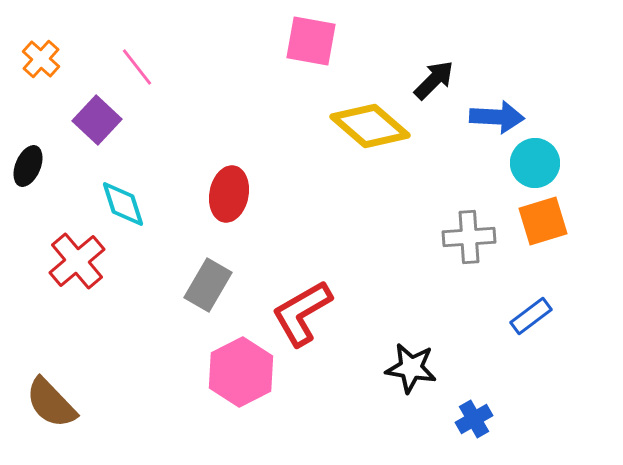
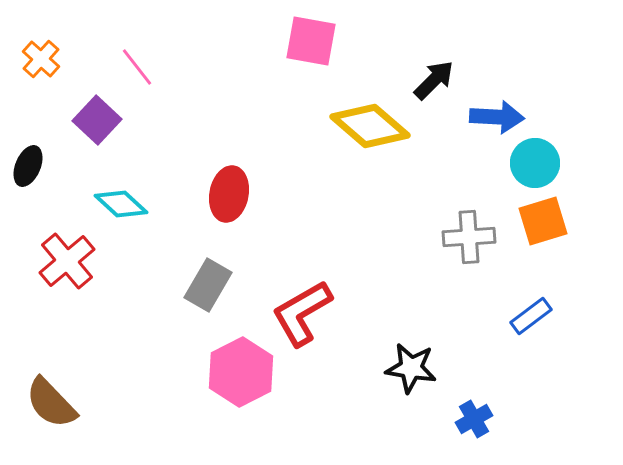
cyan diamond: moved 2 px left; rotated 30 degrees counterclockwise
red cross: moved 10 px left
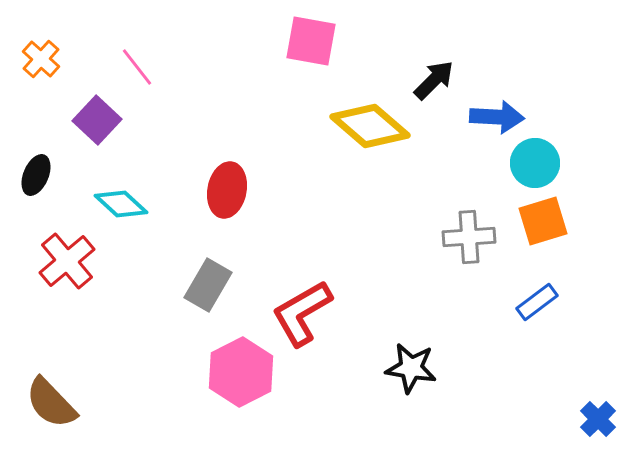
black ellipse: moved 8 px right, 9 px down
red ellipse: moved 2 px left, 4 px up
blue rectangle: moved 6 px right, 14 px up
blue cross: moved 124 px right; rotated 15 degrees counterclockwise
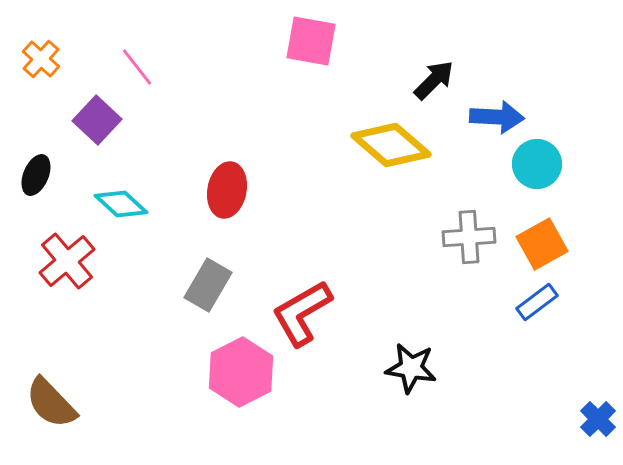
yellow diamond: moved 21 px right, 19 px down
cyan circle: moved 2 px right, 1 px down
orange square: moved 1 px left, 23 px down; rotated 12 degrees counterclockwise
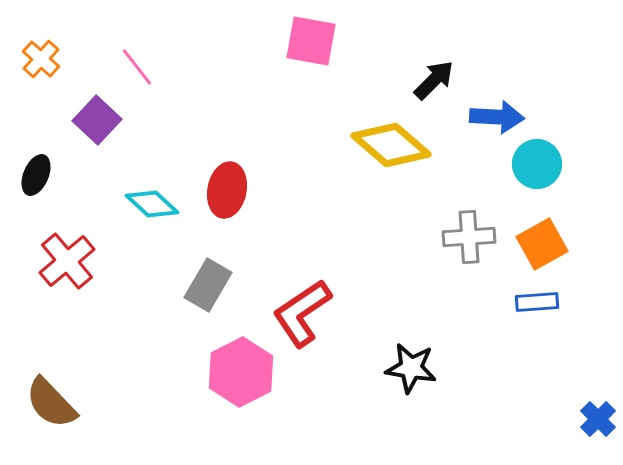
cyan diamond: moved 31 px right
blue rectangle: rotated 33 degrees clockwise
red L-shape: rotated 4 degrees counterclockwise
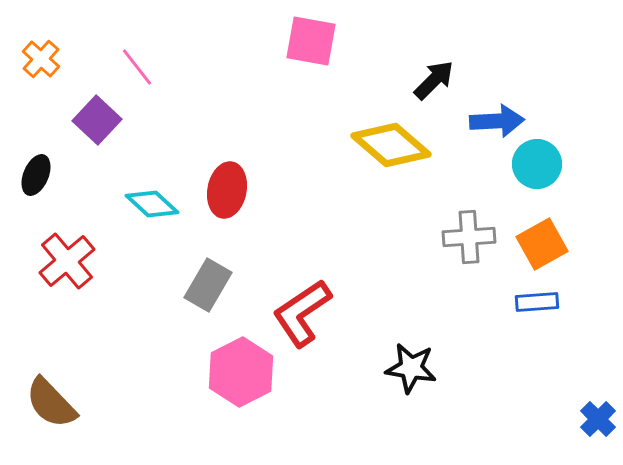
blue arrow: moved 4 px down; rotated 6 degrees counterclockwise
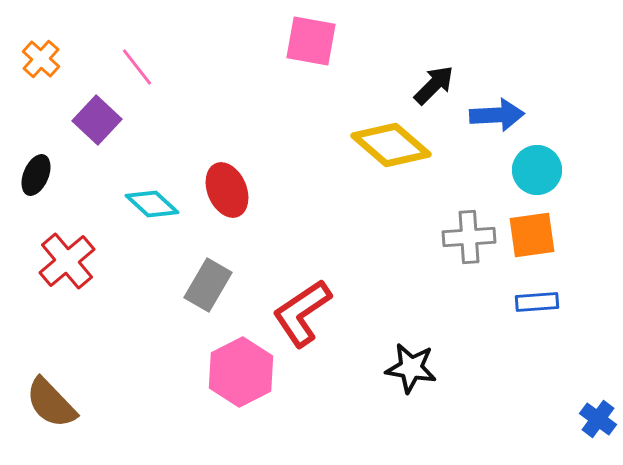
black arrow: moved 5 px down
blue arrow: moved 6 px up
cyan circle: moved 6 px down
red ellipse: rotated 34 degrees counterclockwise
orange square: moved 10 px left, 9 px up; rotated 21 degrees clockwise
blue cross: rotated 9 degrees counterclockwise
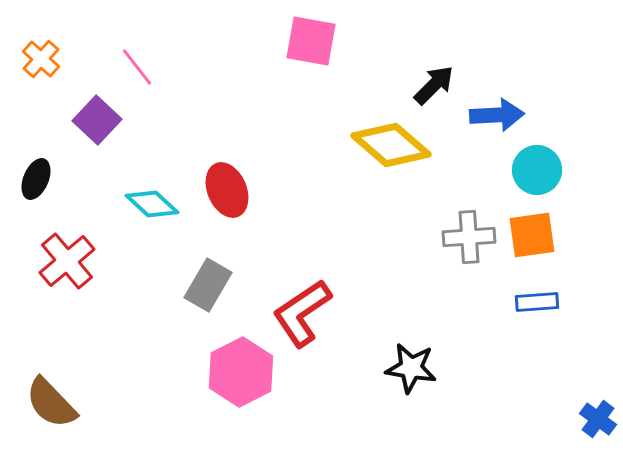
black ellipse: moved 4 px down
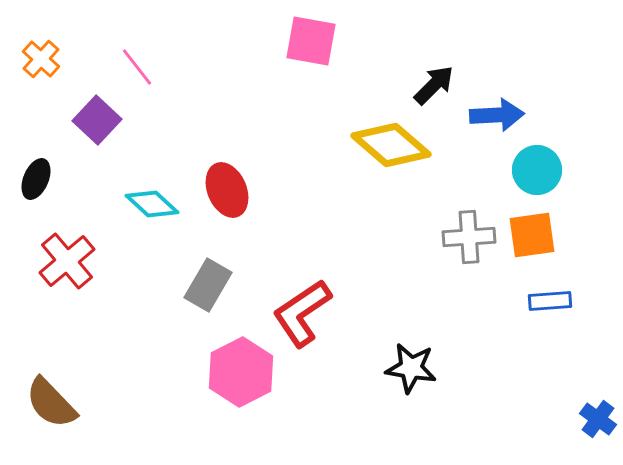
blue rectangle: moved 13 px right, 1 px up
